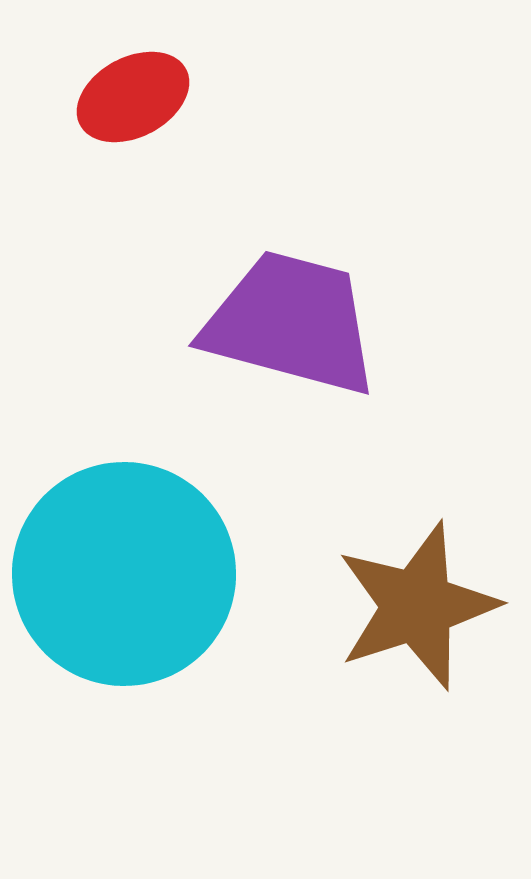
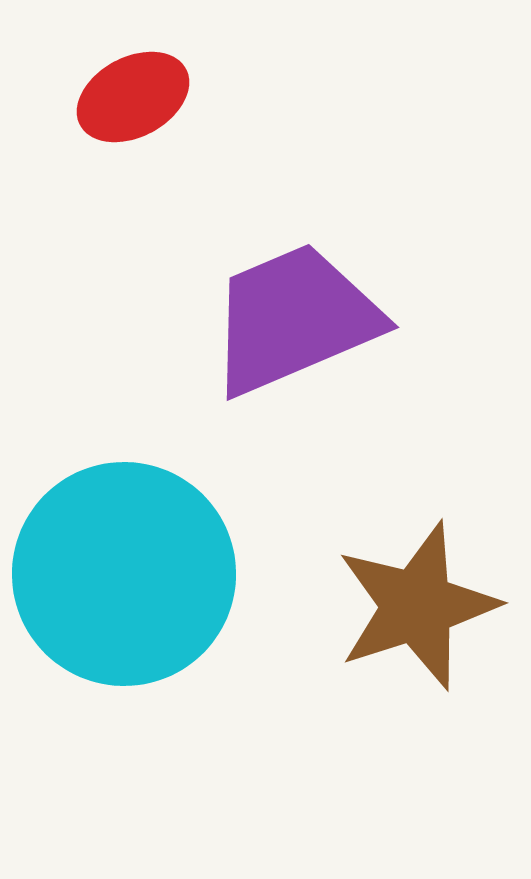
purple trapezoid: moved 3 px right, 4 px up; rotated 38 degrees counterclockwise
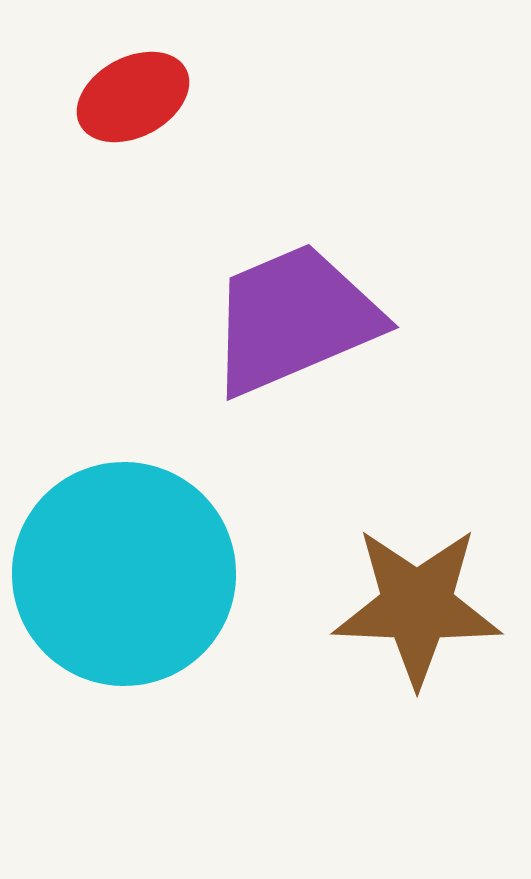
brown star: rotated 20 degrees clockwise
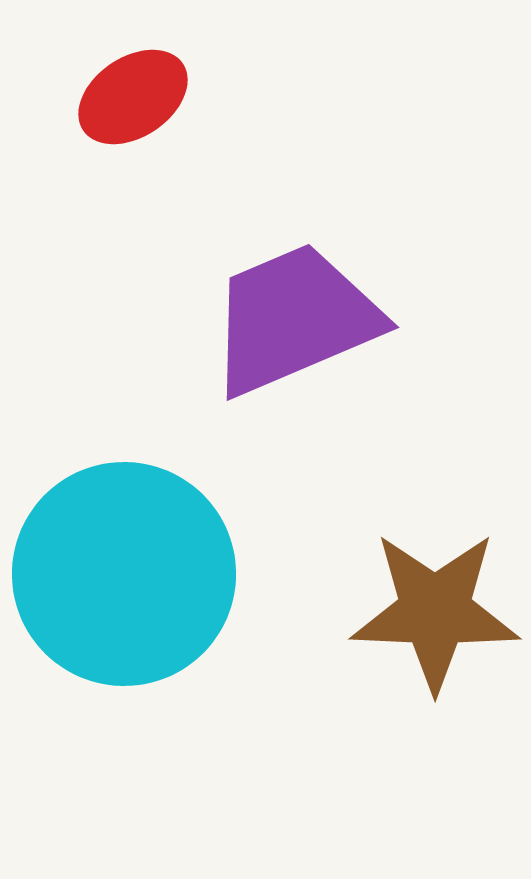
red ellipse: rotated 6 degrees counterclockwise
brown star: moved 18 px right, 5 px down
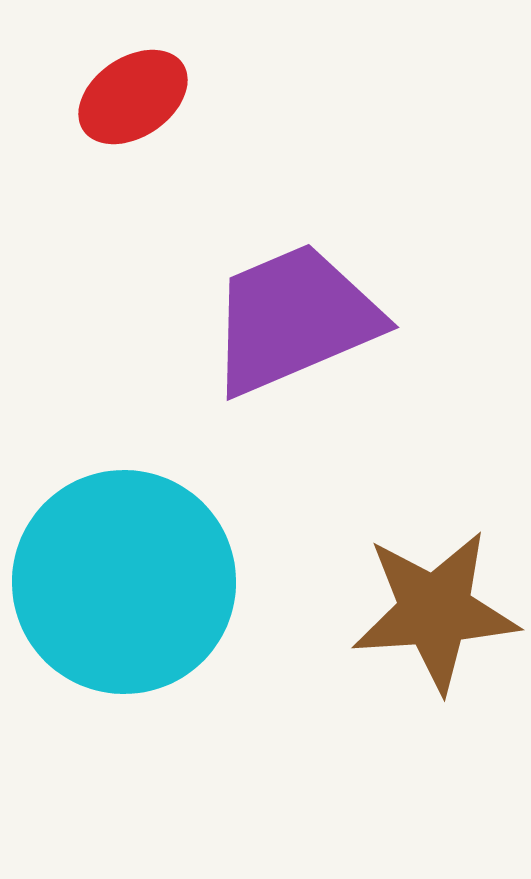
cyan circle: moved 8 px down
brown star: rotated 6 degrees counterclockwise
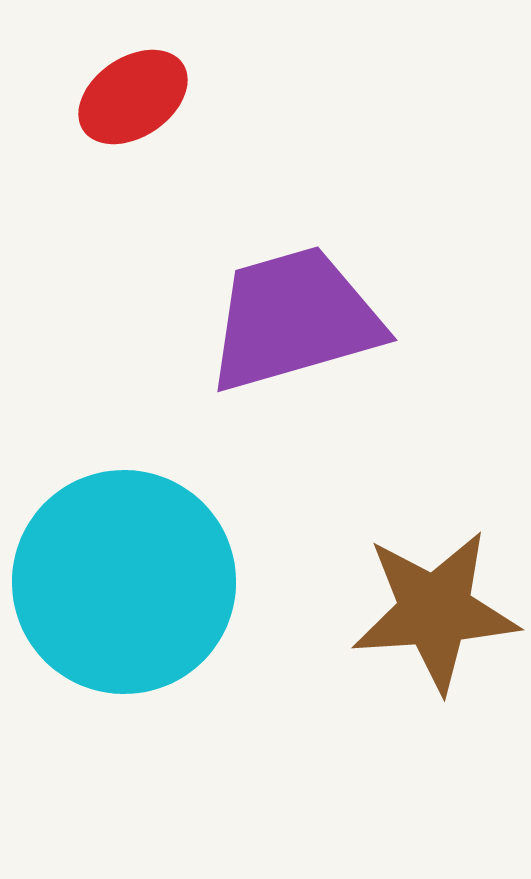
purple trapezoid: rotated 7 degrees clockwise
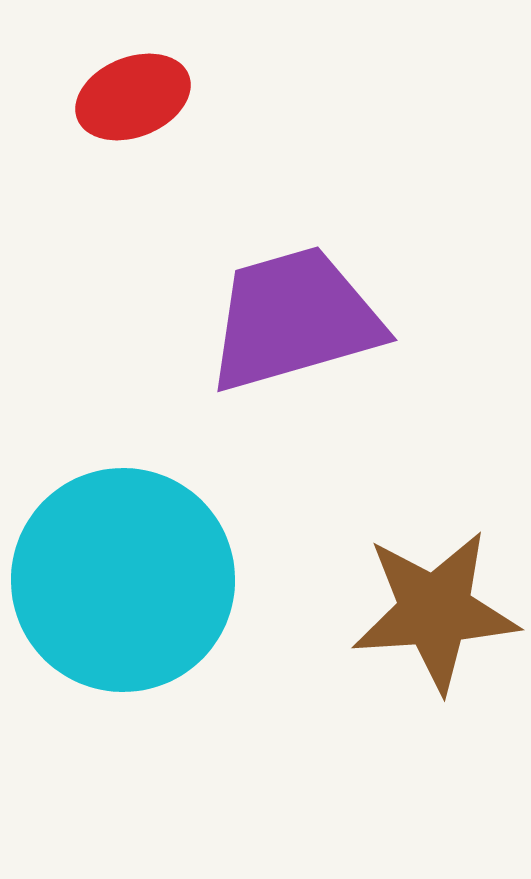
red ellipse: rotated 12 degrees clockwise
cyan circle: moved 1 px left, 2 px up
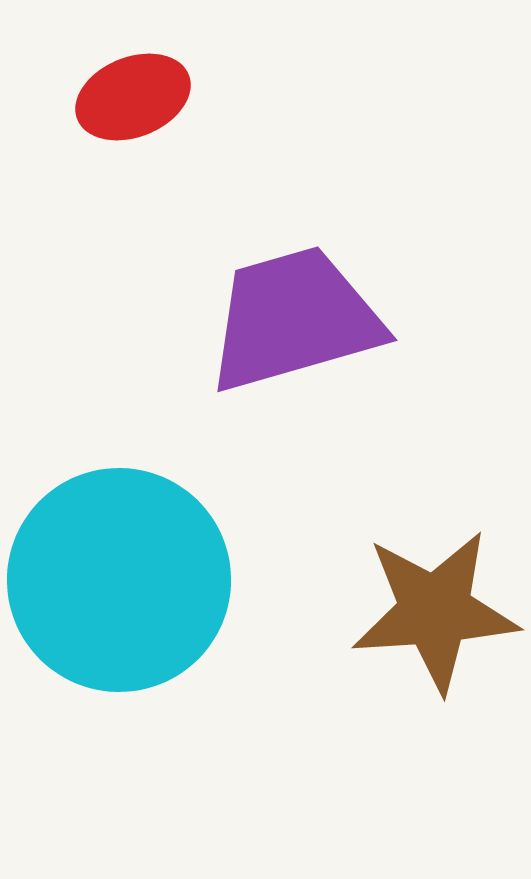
cyan circle: moved 4 px left
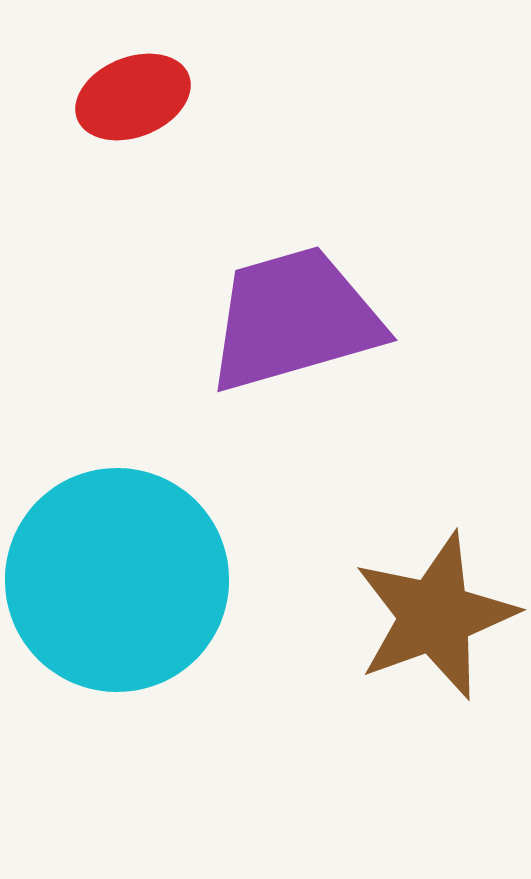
cyan circle: moved 2 px left
brown star: moved 5 px down; rotated 16 degrees counterclockwise
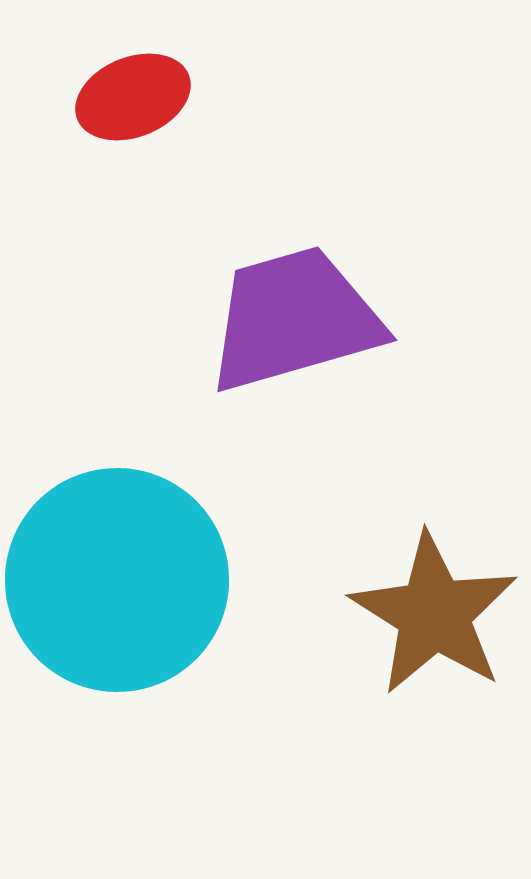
brown star: moved 1 px left, 2 px up; rotated 20 degrees counterclockwise
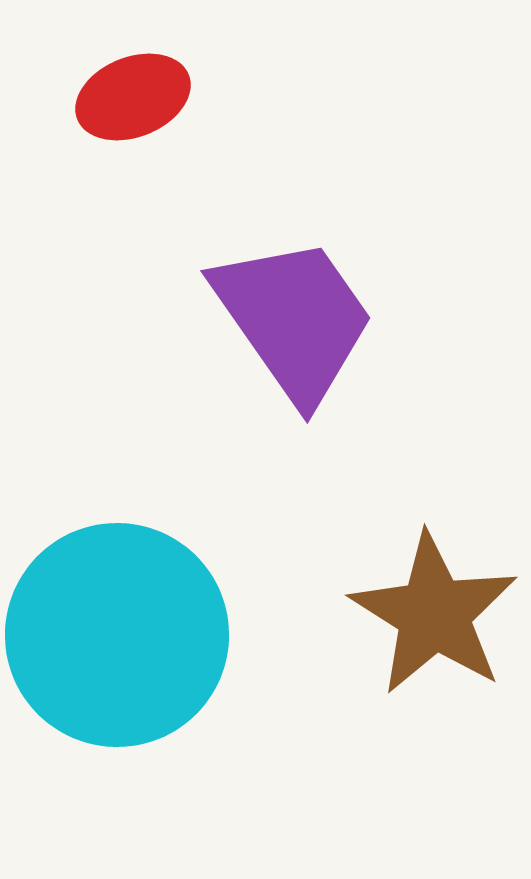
purple trapezoid: rotated 71 degrees clockwise
cyan circle: moved 55 px down
